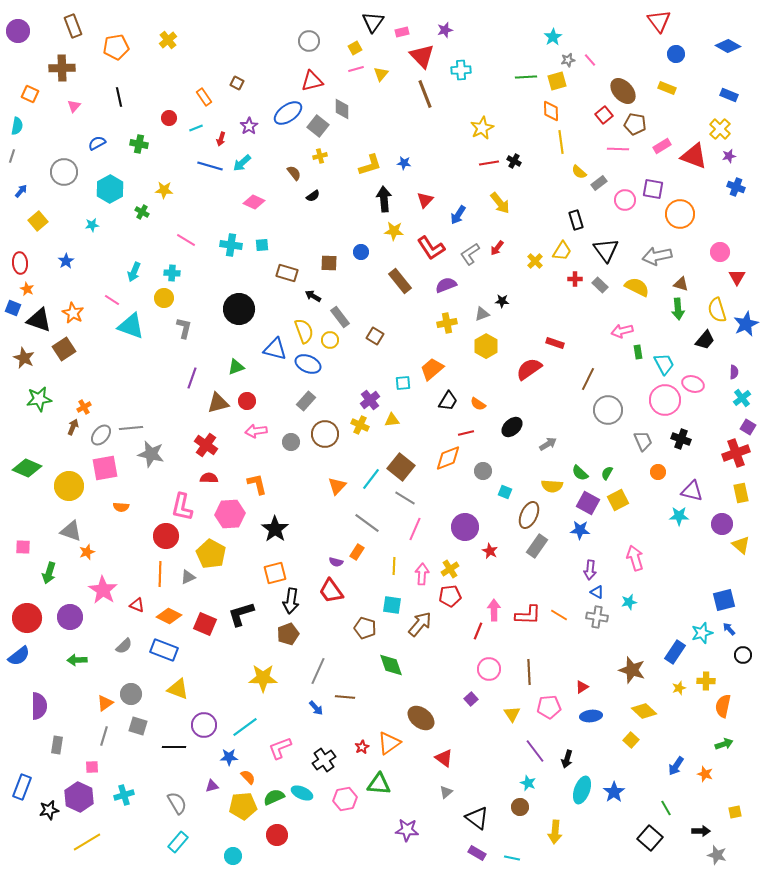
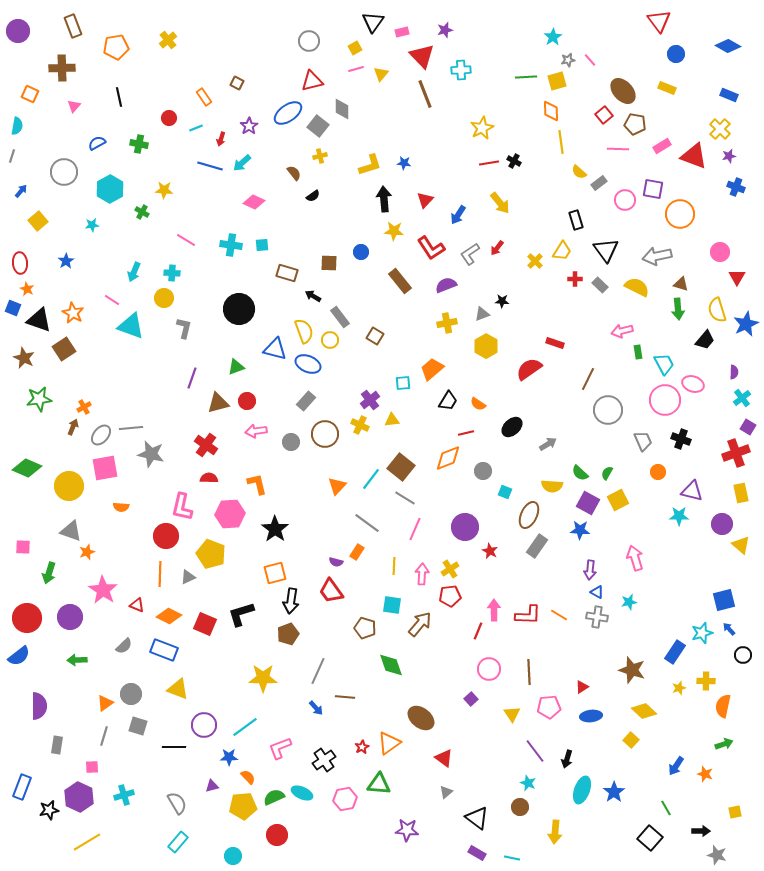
yellow pentagon at (211, 554): rotated 8 degrees counterclockwise
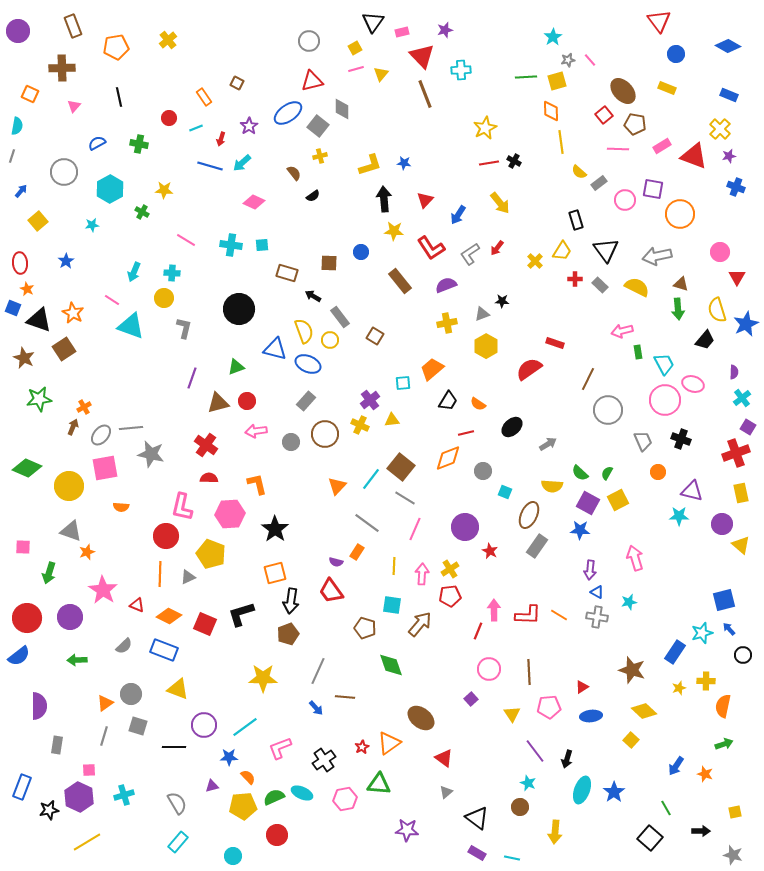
yellow star at (482, 128): moved 3 px right
pink square at (92, 767): moved 3 px left, 3 px down
gray star at (717, 855): moved 16 px right
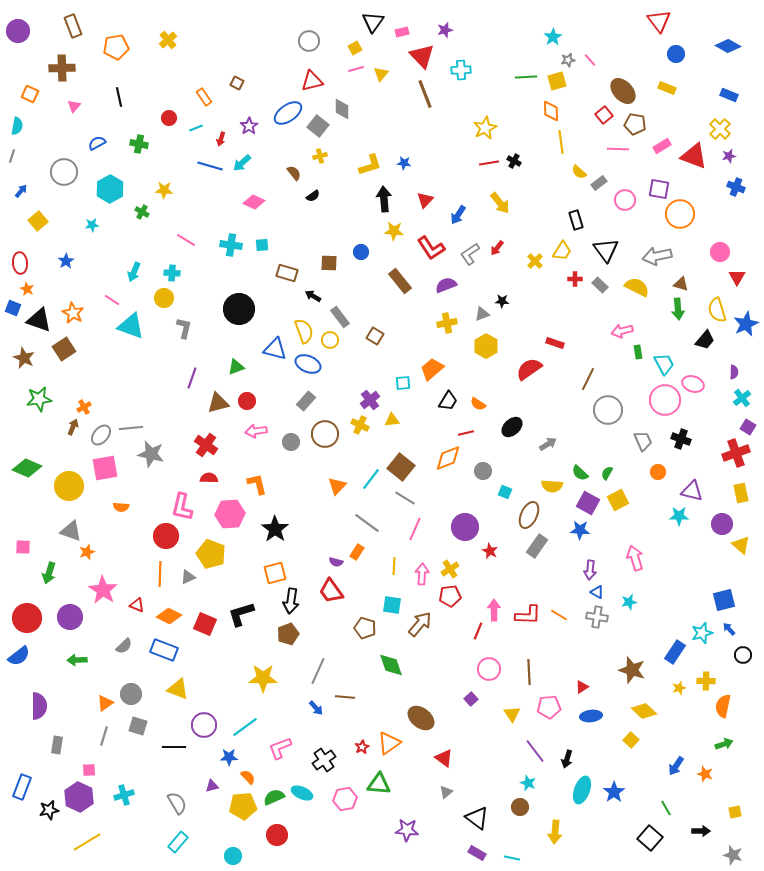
purple square at (653, 189): moved 6 px right
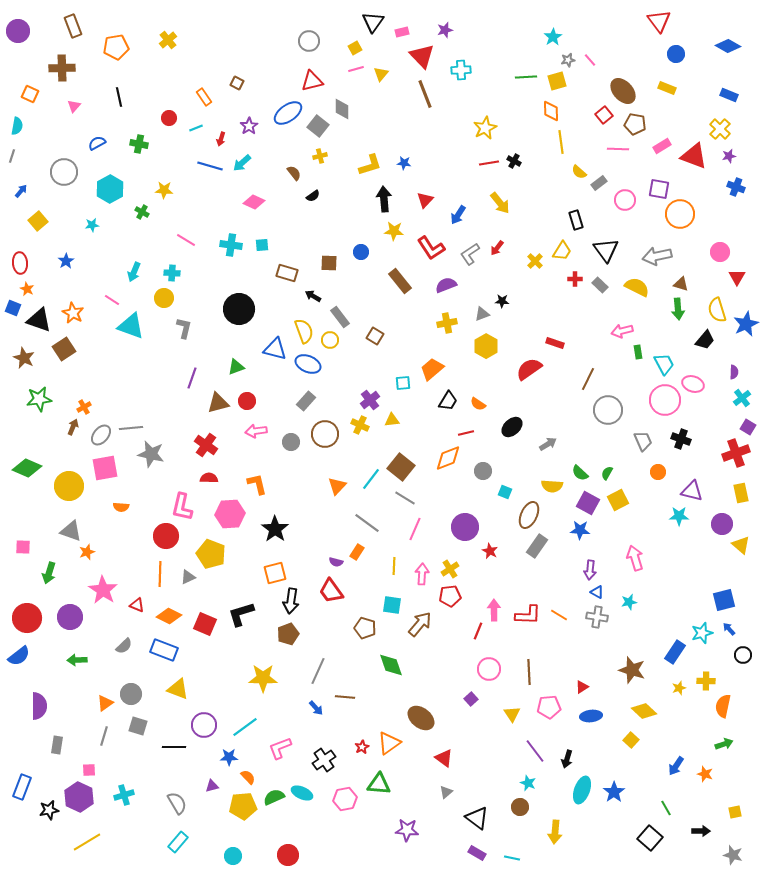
red circle at (277, 835): moved 11 px right, 20 px down
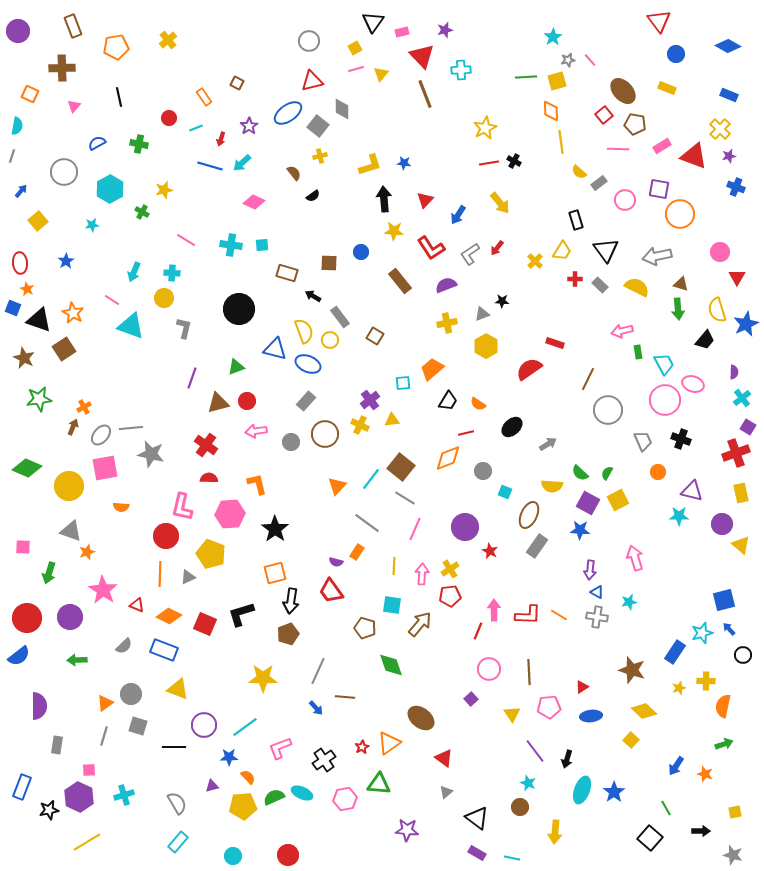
yellow star at (164, 190): rotated 18 degrees counterclockwise
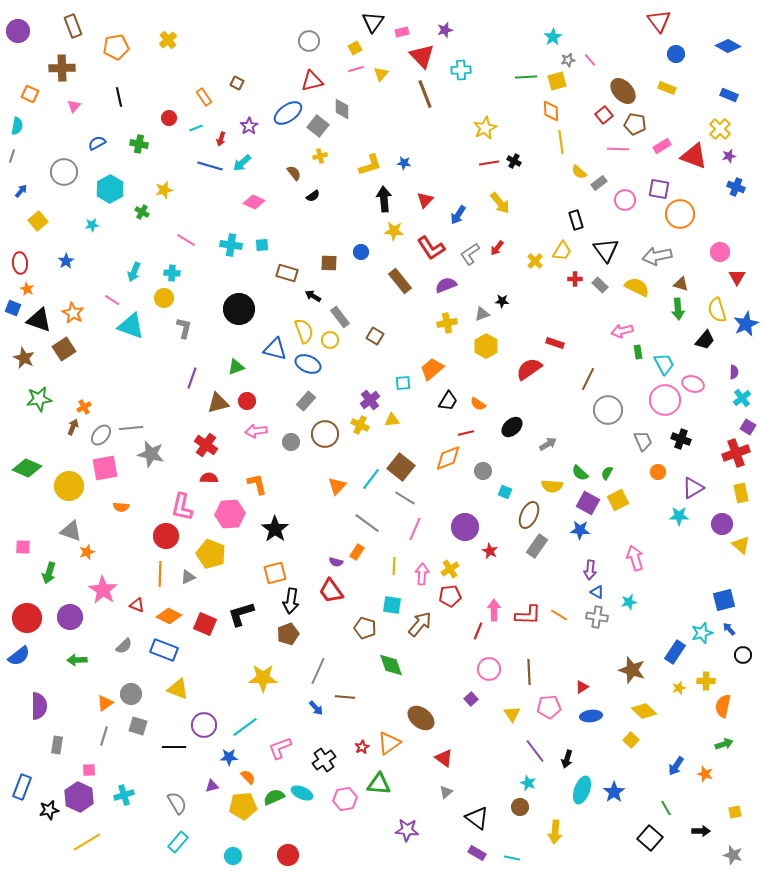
purple triangle at (692, 491): moved 1 px right, 3 px up; rotated 45 degrees counterclockwise
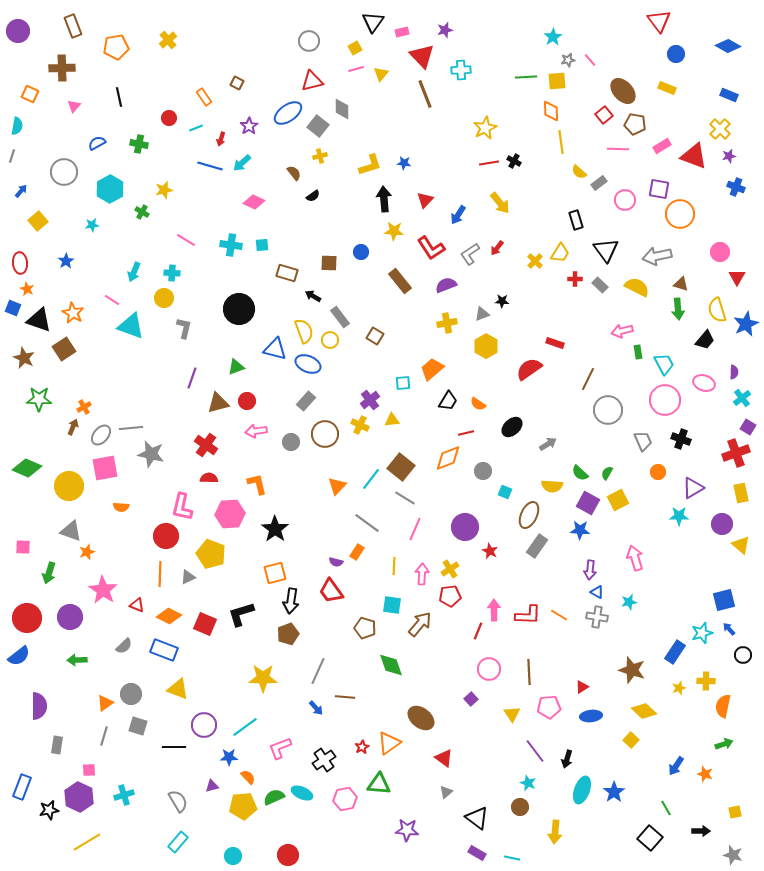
yellow square at (557, 81): rotated 12 degrees clockwise
yellow trapezoid at (562, 251): moved 2 px left, 2 px down
pink ellipse at (693, 384): moved 11 px right, 1 px up
green star at (39, 399): rotated 10 degrees clockwise
gray semicircle at (177, 803): moved 1 px right, 2 px up
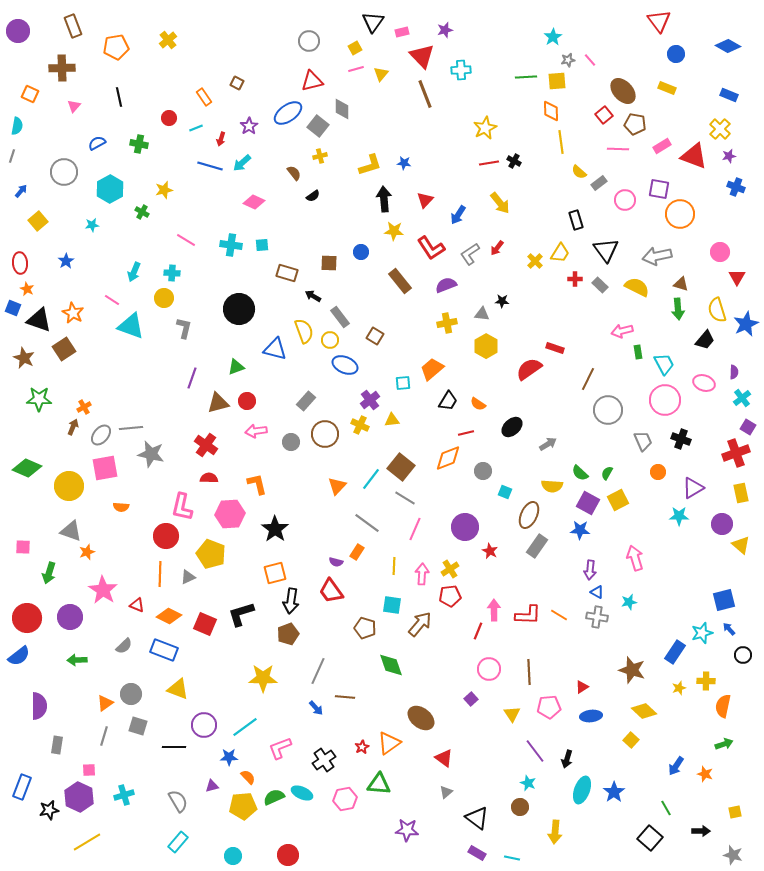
gray triangle at (482, 314): rotated 28 degrees clockwise
red rectangle at (555, 343): moved 5 px down
blue ellipse at (308, 364): moved 37 px right, 1 px down
